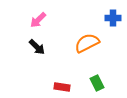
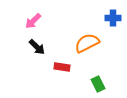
pink arrow: moved 5 px left, 1 px down
green rectangle: moved 1 px right, 1 px down
red rectangle: moved 20 px up
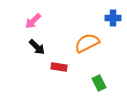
red rectangle: moved 3 px left
green rectangle: moved 1 px right, 1 px up
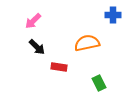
blue cross: moved 3 px up
orange semicircle: rotated 15 degrees clockwise
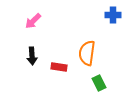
orange semicircle: moved 10 px down; rotated 70 degrees counterclockwise
black arrow: moved 5 px left, 9 px down; rotated 42 degrees clockwise
